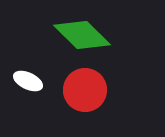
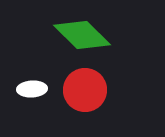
white ellipse: moved 4 px right, 8 px down; rotated 28 degrees counterclockwise
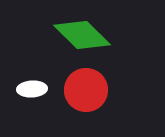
red circle: moved 1 px right
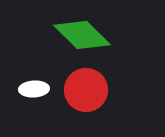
white ellipse: moved 2 px right
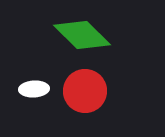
red circle: moved 1 px left, 1 px down
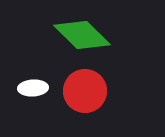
white ellipse: moved 1 px left, 1 px up
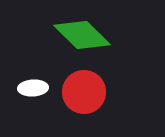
red circle: moved 1 px left, 1 px down
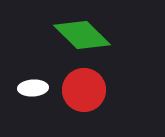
red circle: moved 2 px up
